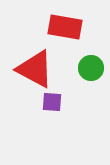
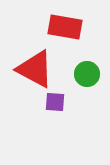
green circle: moved 4 px left, 6 px down
purple square: moved 3 px right
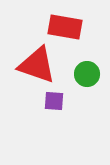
red triangle: moved 2 px right, 4 px up; rotated 9 degrees counterclockwise
purple square: moved 1 px left, 1 px up
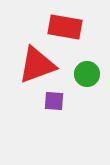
red triangle: rotated 39 degrees counterclockwise
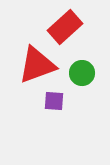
red rectangle: rotated 52 degrees counterclockwise
green circle: moved 5 px left, 1 px up
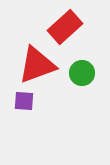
purple square: moved 30 px left
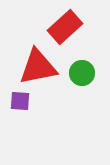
red triangle: moved 1 px right, 2 px down; rotated 9 degrees clockwise
purple square: moved 4 px left
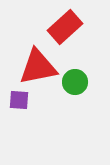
green circle: moved 7 px left, 9 px down
purple square: moved 1 px left, 1 px up
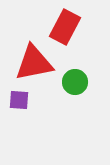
red rectangle: rotated 20 degrees counterclockwise
red triangle: moved 4 px left, 4 px up
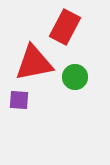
green circle: moved 5 px up
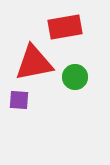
red rectangle: rotated 52 degrees clockwise
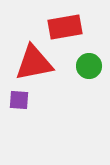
green circle: moved 14 px right, 11 px up
